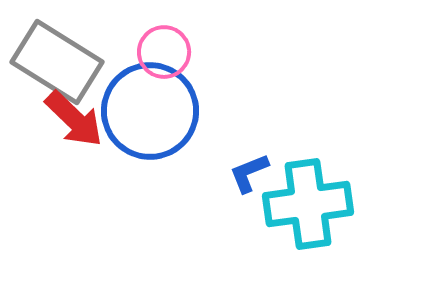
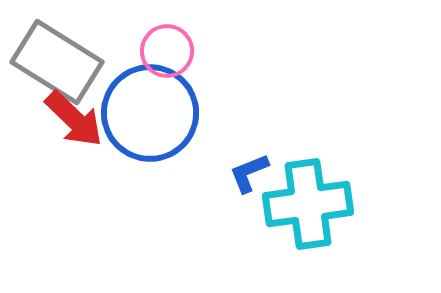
pink circle: moved 3 px right, 1 px up
blue circle: moved 2 px down
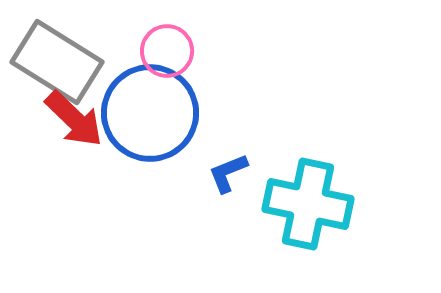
blue L-shape: moved 21 px left
cyan cross: rotated 20 degrees clockwise
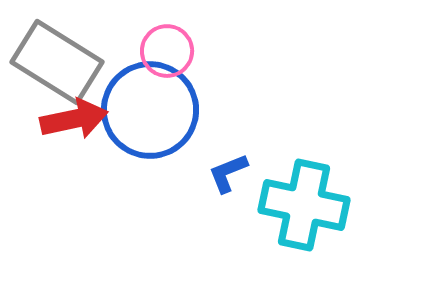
blue circle: moved 3 px up
red arrow: rotated 56 degrees counterclockwise
cyan cross: moved 4 px left, 1 px down
